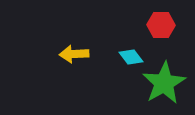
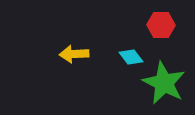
green star: rotated 15 degrees counterclockwise
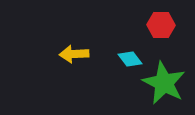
cyan diamond: moved 1 px left, 2 px down
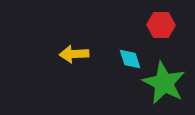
cyan diamond: rotated 20 degrees clockwise
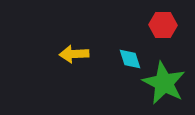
red hexagon: moved 2 px right
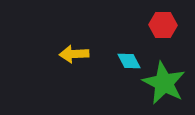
cyan diamond: moved 1 px left, 2 px down; rotated 10 degrees counterclockwise
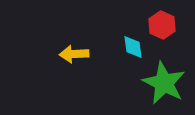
red hexagon: moved 1 px left; rotated 24 degrees clockwise
cyan diamond: moved 4 px right, 14 px up; rotated 20 degrees clockwise
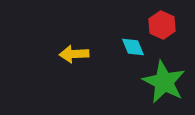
cyan diamond: rotated 15 degrees counterclockwise
green star: moved 1 px up
